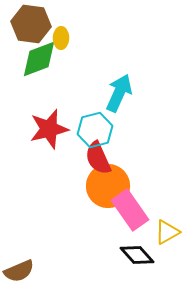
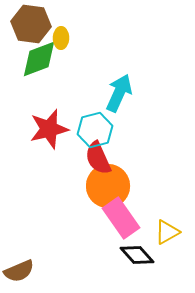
pink rectangle: moved 9 px left, 8 px down
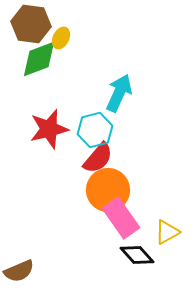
yellow ellipse: rotated 25 degrees clockwise
red semicircle: rotated 116 degrees counterclockwise
orange circle: moved 4 px down
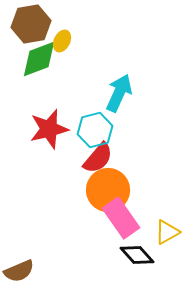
brown hexagon: rotated 18 degrees counterclockwise
yellow ellipse: moved 1 px right, 3 px down
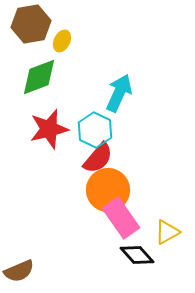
green diamond: moved 18 px down
cyan hexagon: rotated 20 degrees counterclockwise
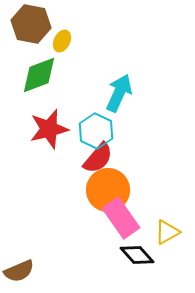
brown hexagon: rotated 21 degrees clockwise
green diamond: moved 2 px up
cyan hexagon: moved 1 px right, 1 px down
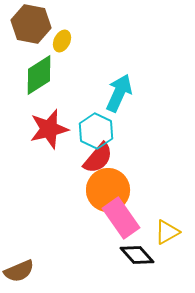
green diamond: rotated 12 degrees counterclockwise
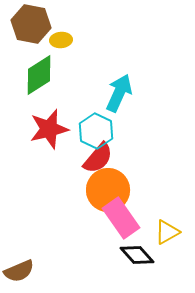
yellow ellipse: moved 1 px left, 1 px up; rotated 60 degrees clockwise
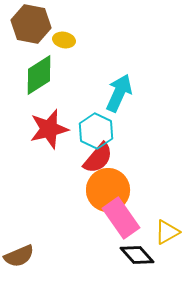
yellow ellipse: moved 3 px right; rotated 15 degrees clockwise
brown semicircle: moved 15 px up
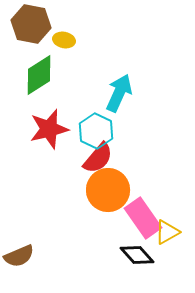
pink rectangle: moved 22 px right
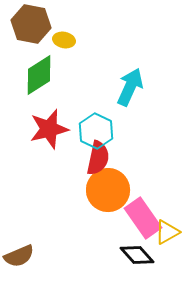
cyan arrow: moved 11 px right, 6 px up
red semicircle: rotated 28 degrees counterclockwise
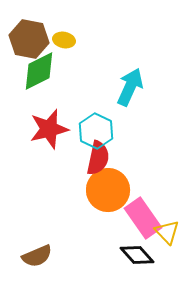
brown hexagon: moved 2 px left, 15 px down
green diamond: moved 4 px up; rotated 6 degrees clockwise
yellow triangle: rotated 44 degrees counterclockwise
brown semicircle: moved 18 px right
